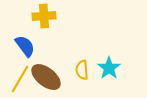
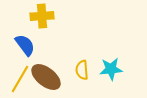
yellow cross: moved 2 px left
blue semicircle: moved 1 px up
cyan star: moved 2 px right, 1 px down; rotated 30 degrees clockwise
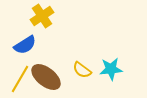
yellow cross: rotated 30 degrees counterclockwise
blue semicircle: rotated 95 degrees clockwise
yellow semicircle: rotated 48 degrees counterclockwise
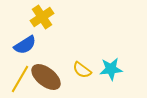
yellow cross: moved 1 px down
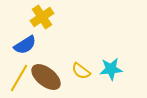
yellow semicircle: moved 1 px left, 1 px down
yellow line: moved 1 px left, 1 px up
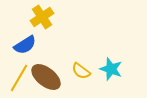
cyan star: rotated 25 degrees clockwise
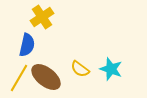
blue semicircle: moved 2 px right; rotated 45 degrees counterclockwise
yellow semicircle: moved 1 px left, 2 px up
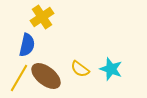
brown ellipse: moved 1 px up
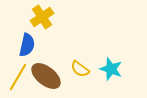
yellow line: moved 1 px left, 1 px up
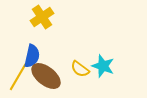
blue semicircle: moved 5 px right, 11 px down
cyan star: moved 8 px left, 3 px up
